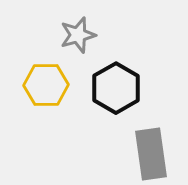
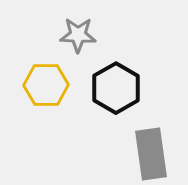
gray star: rotated 18 degrees clockwise
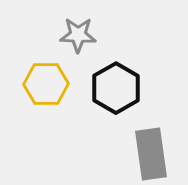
yellow hexagon: moved 1 px up
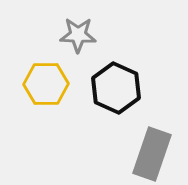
black hexagon: rotated 6 degrees counterclockwise
gray rectangle: moved 1 px right; rotated 27 degrees clockwise
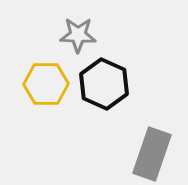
black hexagon: moved 12 px left, 4 px up
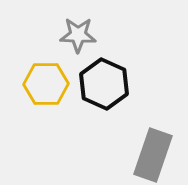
gray rectangle: moved 1 px right, 1 px down
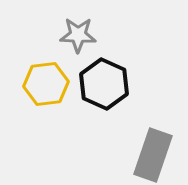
yellow hexagon: rotated 6 degrees counterclockwise
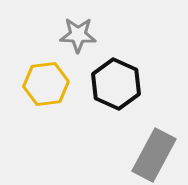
black hexagon: moved 12 px right
gray rectangle: moved 1 px right; rotated 9 degrees clockwise
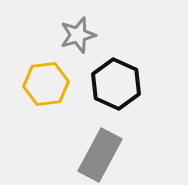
gray star: rotated 18 degrees counterclockwise
gray rectangle: moved 54 px left
